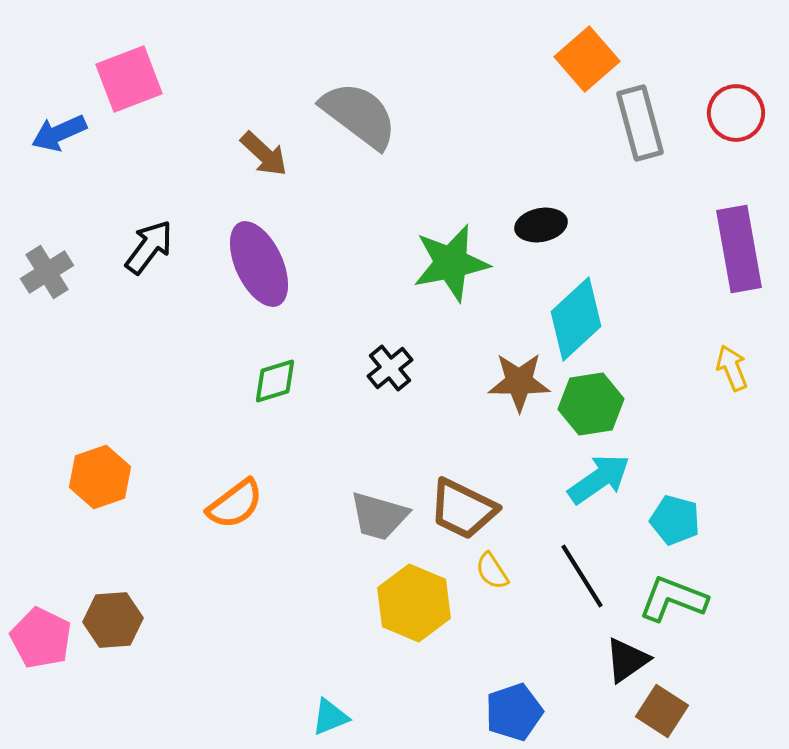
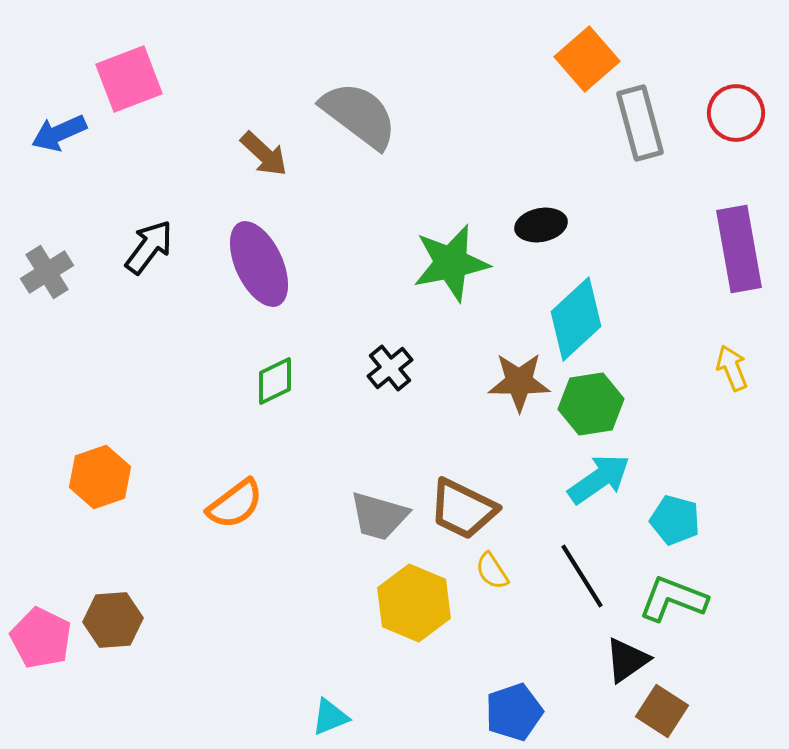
green diamond: rotated 9 degrees counterclockwise
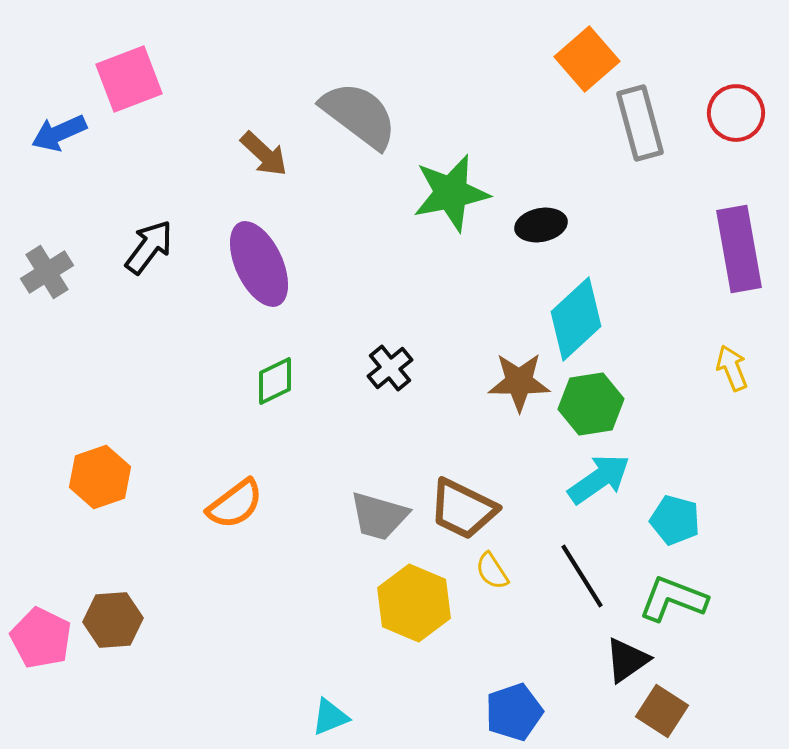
green star: moved 70 px up
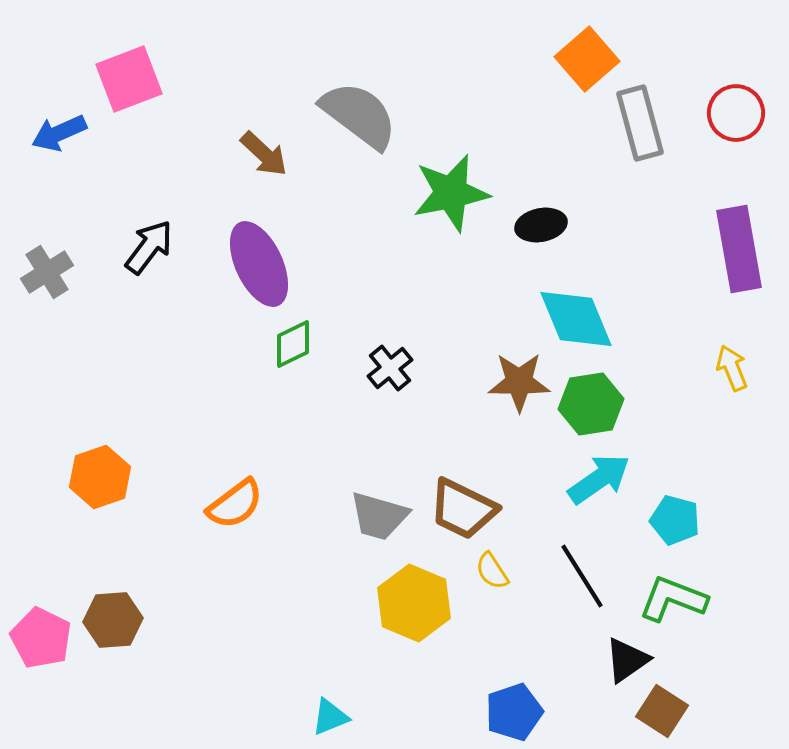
cyan diamond: rotated 70 degrees counterclockwise
green diamond: moved 18 px right, 37 px up
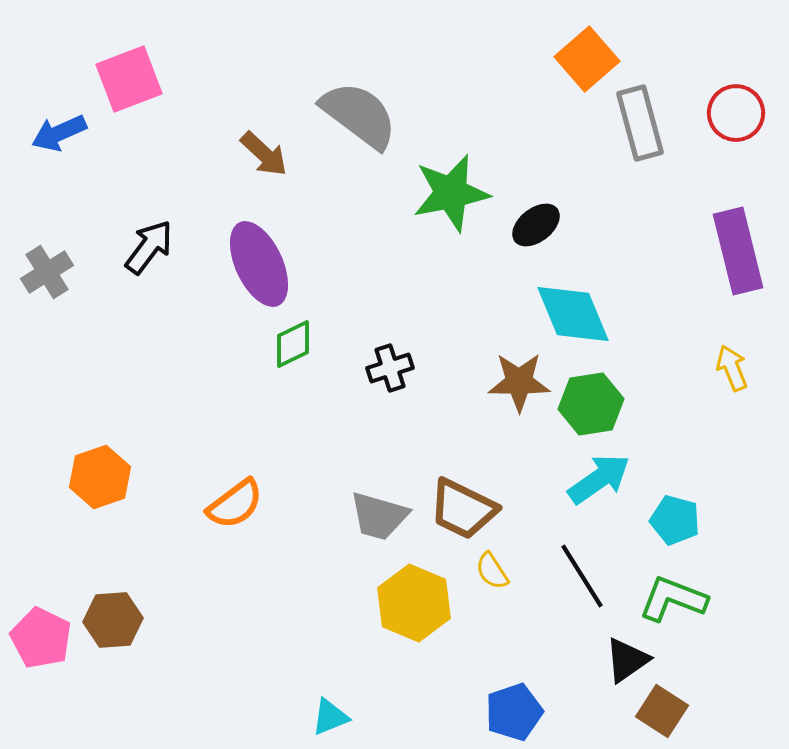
black ellipse: moved 5 px left; rotated 27 degrees counterclockwise
purple rectangle: moved 1 px left, 2 px down; rotated 4 degrees counterclockwise
cyan diamond: moved 3 px left, 5 px up
black cross: rotated 21 degrees clockwise
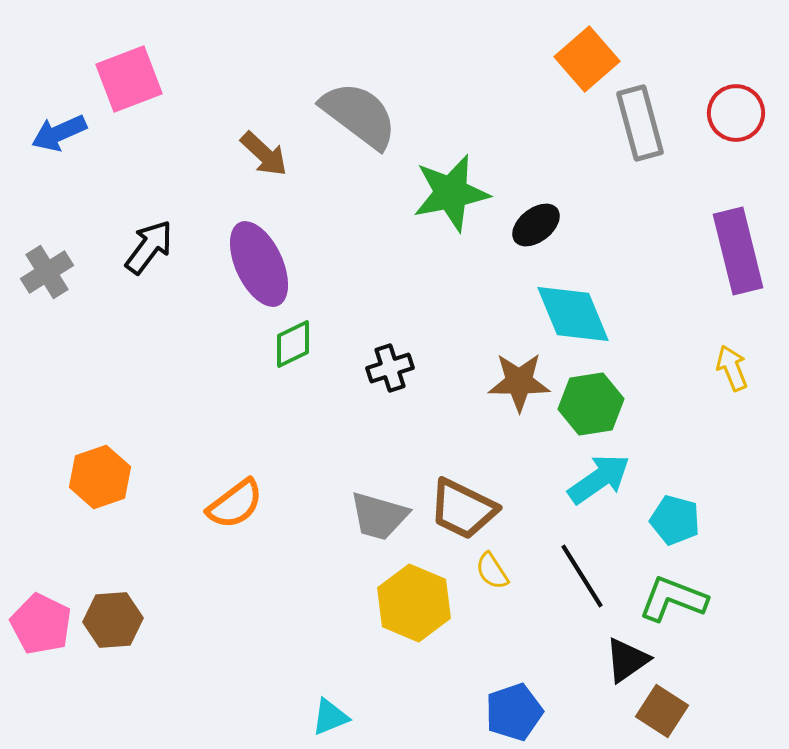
pink pentagon: moved 14 px up
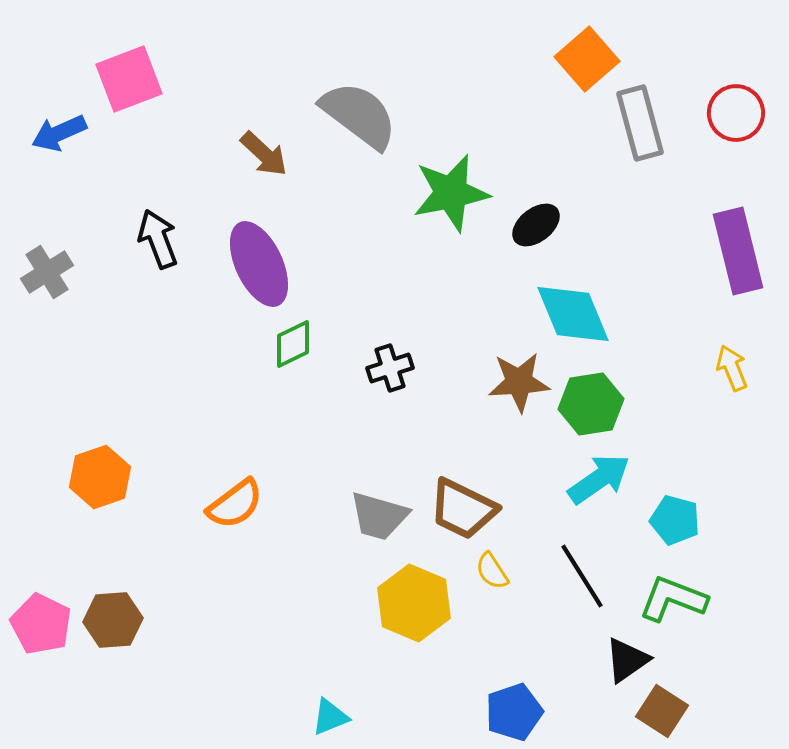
black arrow: moved 9 px right, 8 px up; rotated 58 degrees counterclockwise
brown star: rotated 4 degrees counterclockwise
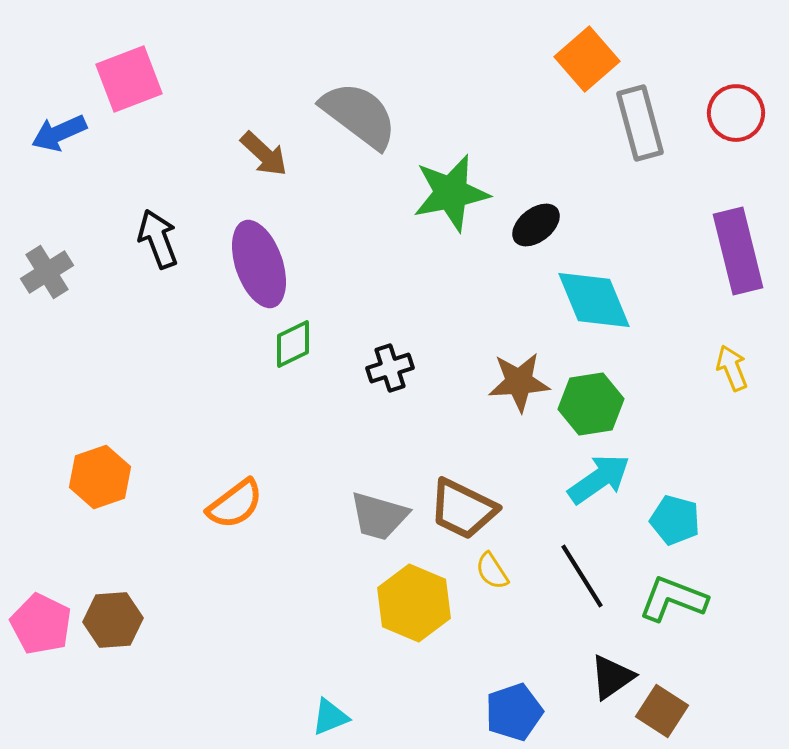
purple ellipse: rotated 6 degrees clockwise
cyan diamond: moved 21 px right, 14 px up
black triangle: moved 15 px left, 17 px down
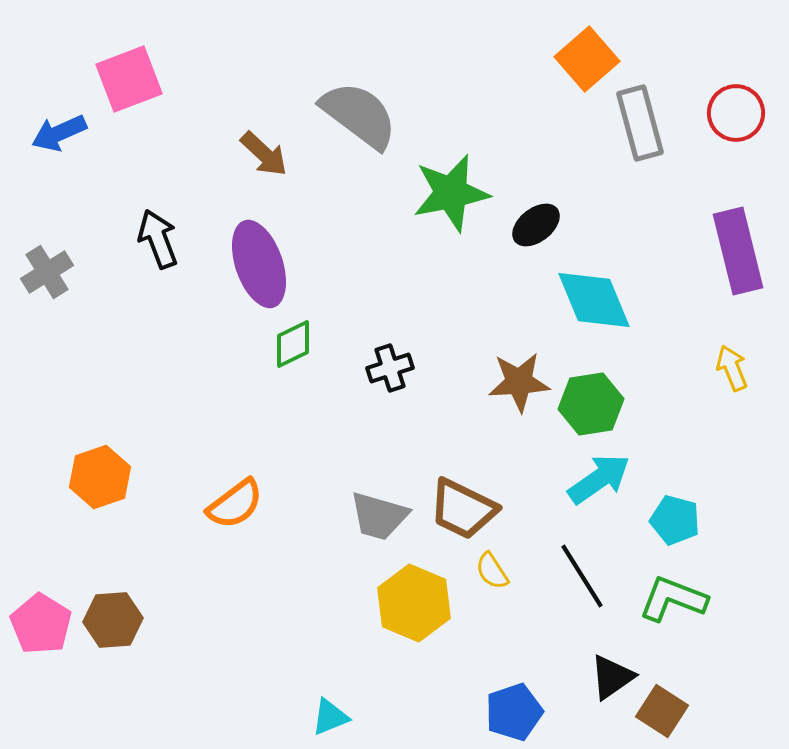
pink pentagon: rotated 6 degrees clockwise
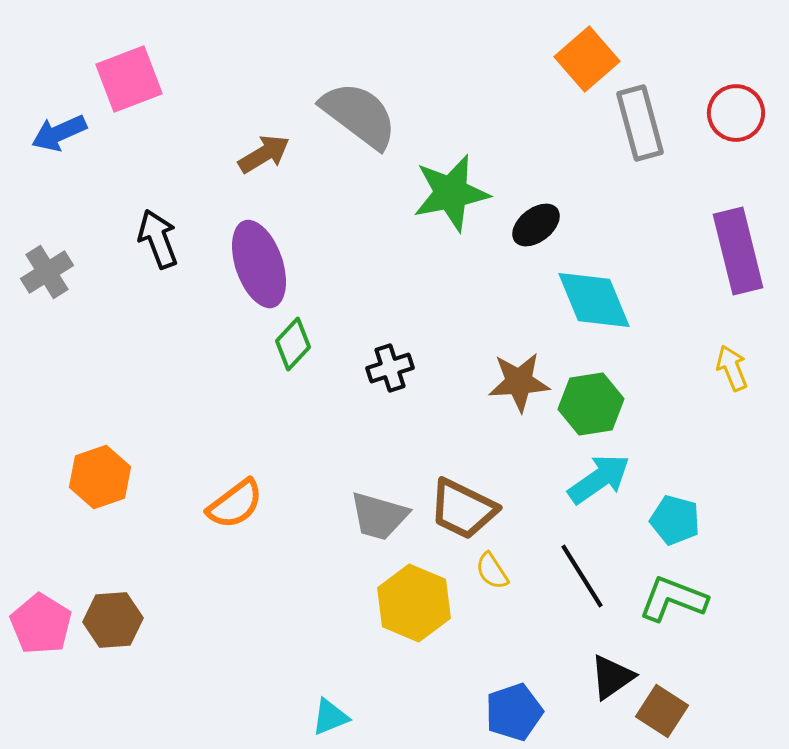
brown arrow: rotated 74 degrees counterclockwise
green diamond: rotated 21 degrees counterclockwise
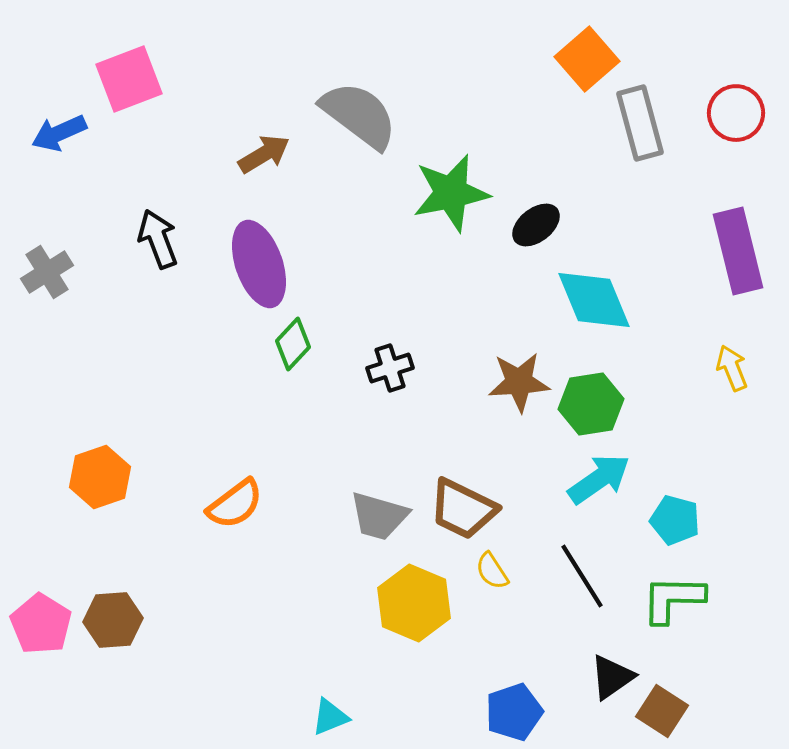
green L-shape: rotated 20 degrees counterclockwise
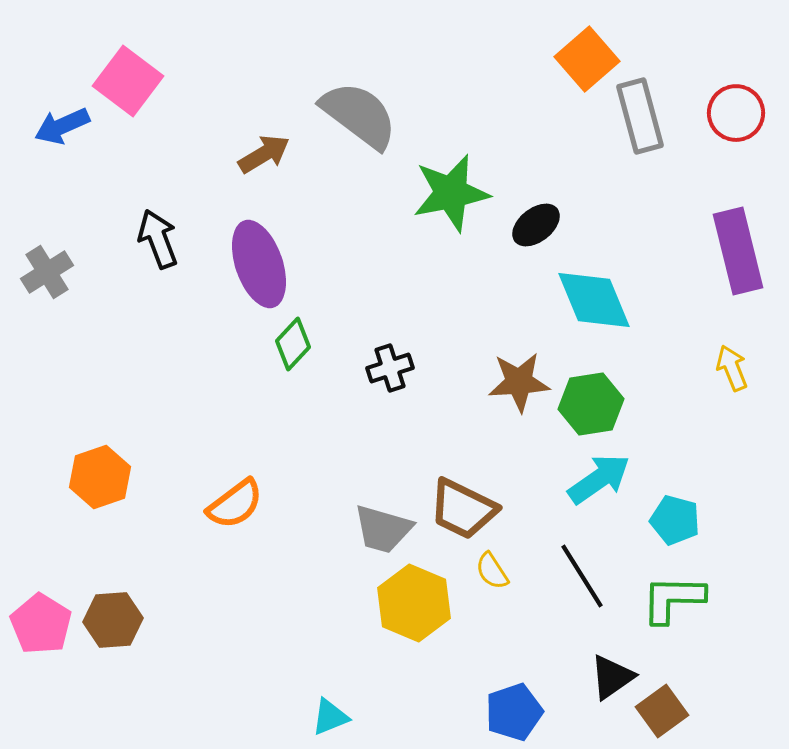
pink square: moved 1 px left, 2 px down; rotated 32 degrees counterclockwise
gray rectangle: moved 7 px up
blue arrow: moved 3 px right, 7 px up
gray trapezoid: moved 4 px right, 13 px down
brown square: rotated 21 degrees clockwise
